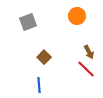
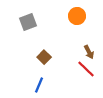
blue line: rotated 28 degrees clockwise
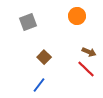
brown arrow: rotated 40 degrees counterclockwise
blue line: rotated 14 degrees clockwise
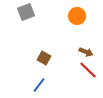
gray square: moved 2 px left, 10 px up
brown arrow: moved 3 px left
brown square: moved 1 px down; rotated 16 degrees counterclockwise
red line: moved 2 px right, 1 px down
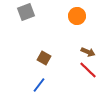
brown arrow: moved 2 px right
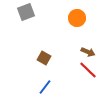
orange circle: moved 2 px down
blue line: moved 6 px right, 2 px down
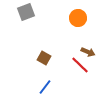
orange circle: moved 1 px right
red line: moved 8 px left, 5 px up
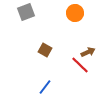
orange circle: moved 3 px left, 5 px up
brown arrow: rotated 48 degrees counterclockwise
brown square: moved 1 px right, 8 px up
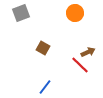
gray square: moved 5 px left, 1 px down
brown square: moved 2 px left, 2 px up
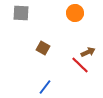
gray square: rotated 24 degrees clockwise
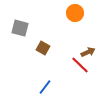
gray square: moved 1 px left, 15 px down; rotated 12 degrees clockwise
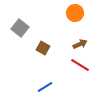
gray square: rotated 24 degrees clockwise
brown arrow: moved 8 px left, 8 px up
red line: rotated 12 degrees counterclockwise
blue line: rotated 21 degrees clockwise
